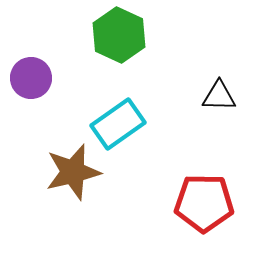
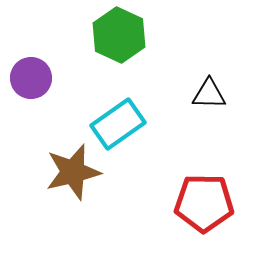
black triangle: moved 10 px left, 2 px up
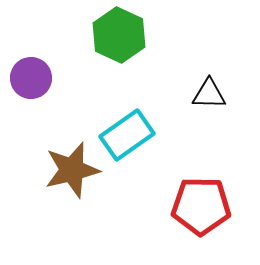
cyan rectangle: moved 9 px right, 11 px down
brown star: moved 1 px left, 2 px up
red pentagon: moved 3 px left, 3 px down
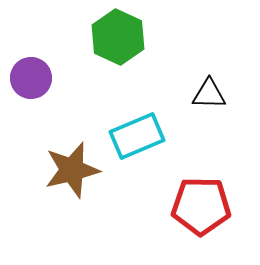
green hexagon: moved 1 px left, 2 px down
cyan rectangle: moved 10 px right, 1 px down; rotated 12 degrees clockwise
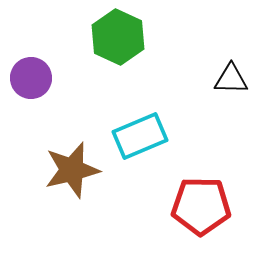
black triangle: moved 22 px right, 15 px up
cyan rectangle: moved 3 px right
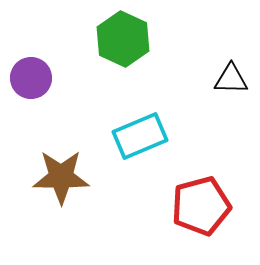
green hexagon: moved 5 px right, 2 px down
brown star: moved 11 px left, 7 px down; rotated 14 degrees clockwise
red pentagon: rotated 16 degrees counterclockwise
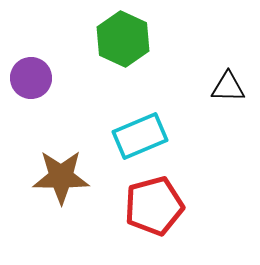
black triangle: moved 3 px left, 8 px down
red pentagon: moved 47 px left
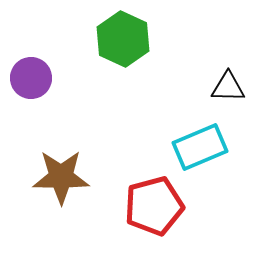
cyan rectangle: moved 60 px right, 11 px down
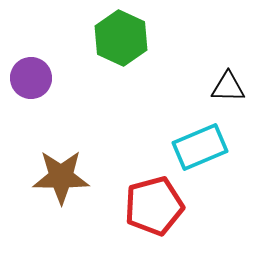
green hexagon: moved 2 px left, 1 px up
